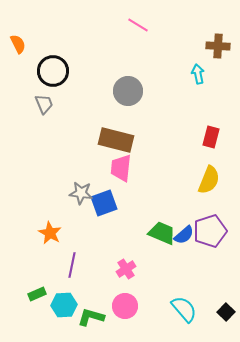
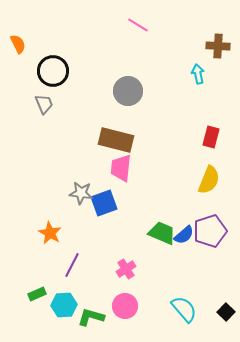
purple line: rotated 15 degrees clockwise
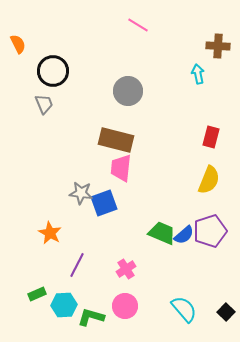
purple line: moved 5 px right
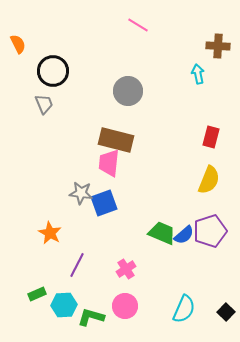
pink trapezoid: moved 12 px left, 5 px up
cyan semicircle: rotated 64 degrees clockwise
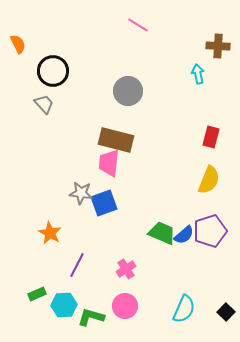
gray trapezoid: rotated 20 degrees counterclockwise
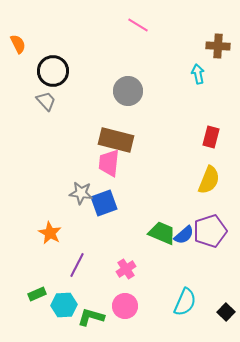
gray trapezoid: moved 2 px right, 3 px up
cyan semicircle: moved 1 px right, 7 px up
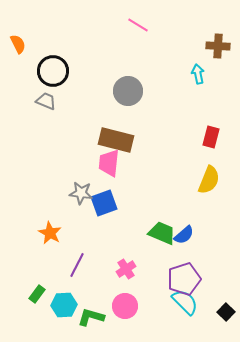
gray trapezoid: rotated 25 degrees counterclockwise
purple pentagon: moved 26 px left, 48 px down
green rectangle: rotated 30 degrees counterclockwise
cyan semicircle: rotated 68 degrees counterclockwise
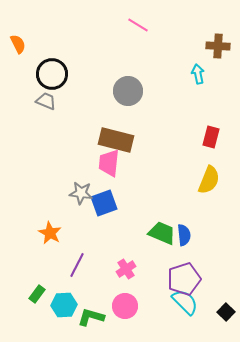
black circle: moved 1 px left, 3 px down
blue semicircle: rotated 55 degrees counterclockwise
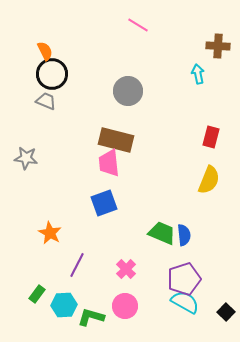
orange semicircle: moved 27 px right, 7 px down
pink trapezoid: rotated 12 degrees counterclockwise
gray star: moved 55 px left, 35 px up
pink cross: rotated 12 degrees counterclockwise
cyan semicircle: rotated 16 degrees counterclockwise
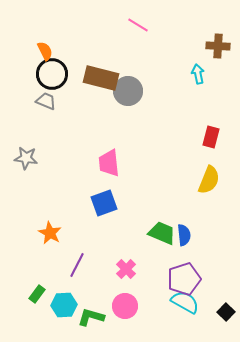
brown rectangle: moved 15 px left, 62 px up
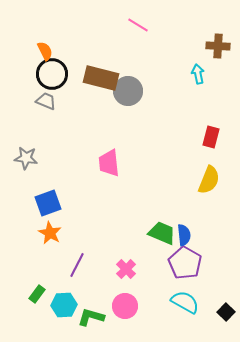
blue square: moved 56 px left
purple pentagon: moved 1 px right, 16 px up; rotated 24 degrees counterclockwise
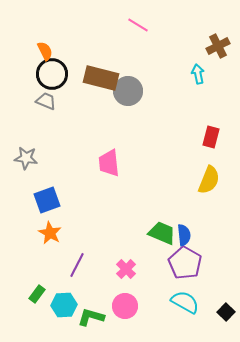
brown cross: rotated 30 degrees counterclockwise
blue square: moved 1 px left, 3 px up
